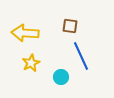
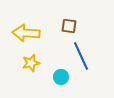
brown square: moved 1 px left
yellow arrow: moved 1 px right
yellow star: rotated 12 degrees clockwise
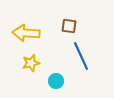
cyan circle: moved 5 px left, 4 px down
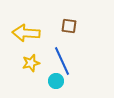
blue line: moved 19 px left, 5 px down
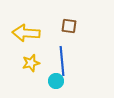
blue line: rotated 20 degrees clockwise
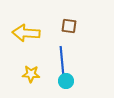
yellow star: moved 11 px down; rotated 18 degrees clockwise
cyan circle: moved 10 px right
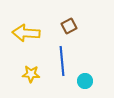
brown square: rotated 35 degrees counterclockwise
cyan circle: moved 19 px right
